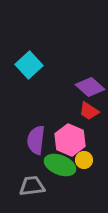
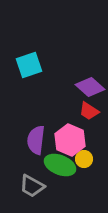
cyan square: rotated 24 degrees clockwise
yellow circle: moved 1 px up
gray trapezoid: rotated 144 degrees counterclockwise
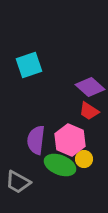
gray trapezoid: moved 14 px left, 4 px up
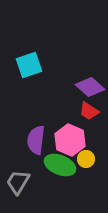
yellow circle: moved 2 px right
gray trapezoid: rotated 92 degrees clockwise
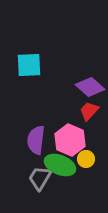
cyan square: rotated 16 degrees clockwise
red trapezoid: rotated 100 degrees clockwise
gray trapezoid: moved 22 px right, 4 px up
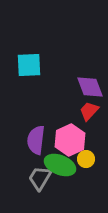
purple diamond: rotated 28 degrees clockwise
pink hexagon: rotated 12 degrees clockwise
